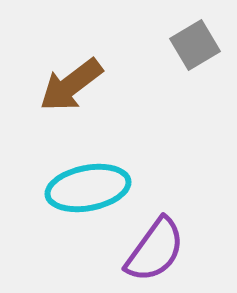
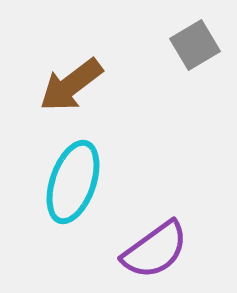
cyan ellipse: moved 15 px left, 6 px up; rotated 60 degrees counterclockwise
purple semicircle: rotated 18 degrees clockwise
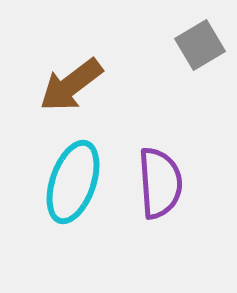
gray square: moved 5 px right
purple semicircle: moved 5 px right, 67 px up; rotated 58 degrees counterclockwise
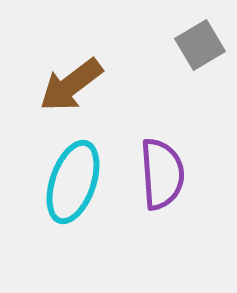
purple semicircle: moved 2 px right, 9 px up
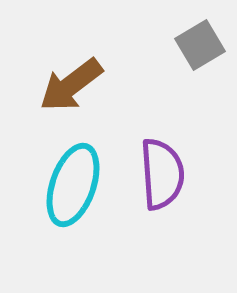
cyan ellipse: moved 3 px down
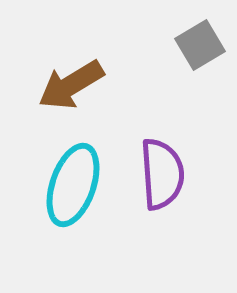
brown arrow: rotated 6 degrees clockwise
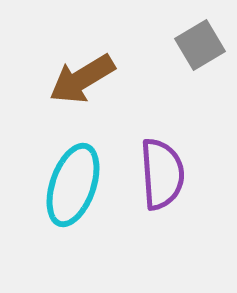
brown arrow: moved 11 px right, 6 px up
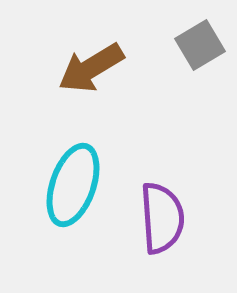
brown arrow: moved 9 px right, 11 px up
purple semicircle: moved 44 px down
